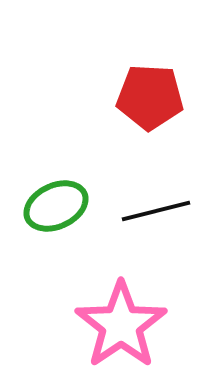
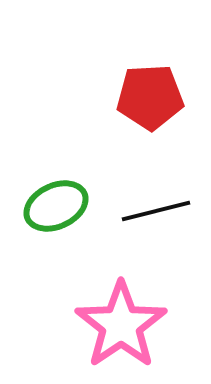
red pentagon: rotated 6 degrees counterclockwise
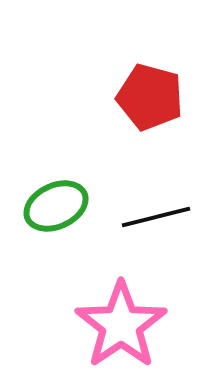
red pentagon: rotated 18 degrees clockwise
black line: moved 6 px down
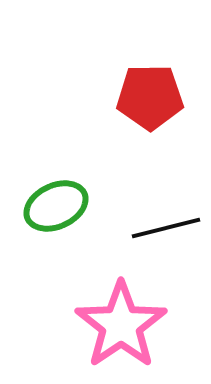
red pentagon: rotated 16 degrees counterclockwise
black line: moved 10 px right, 11 px down
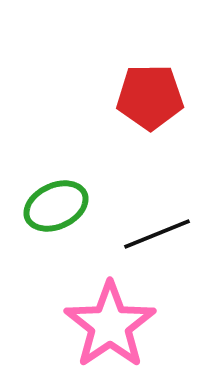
black line: moved 9 px left, 6 px down; rotated 8 degrees counterclockwise
pink star: moved 11 px left
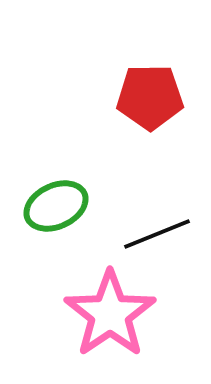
pink star: moved 11 px up
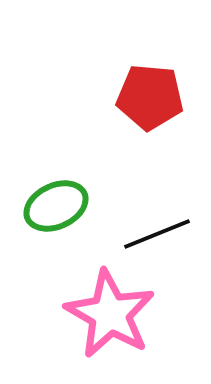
red pentagon: rotated 6 degrees clockwise
pink star: rotated 8 degrees counterclockwise
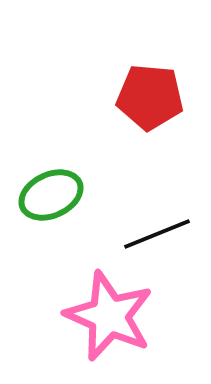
green ellipse: moved 5 px left, 11 px up
pink star: moved 1 px left, 2 px down; rotated 6 degrees counterclockwise
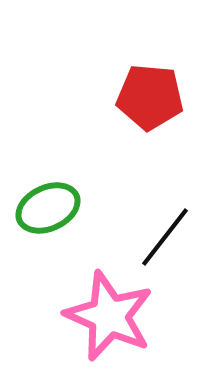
green ellipse: moved 3 px left, 13 px down
black line: moved 8 px right, 3 px down; rotated 30 degrees counterclockwise
